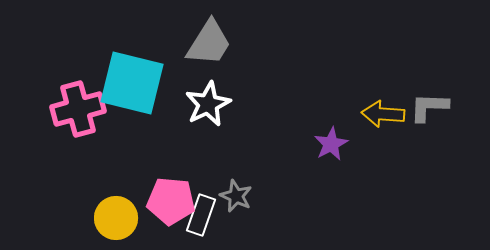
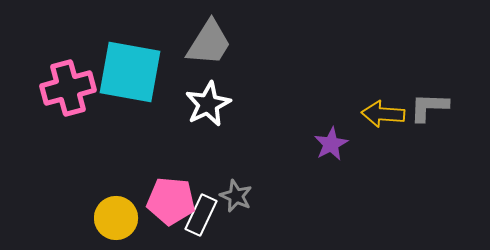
cyan square: moved 2 px left, 11 px up; rotated 4 degrees counterclockwise
pink cross: moved 10 px left, 21 px up
white rectangle: rotated 6 degrees clockwise
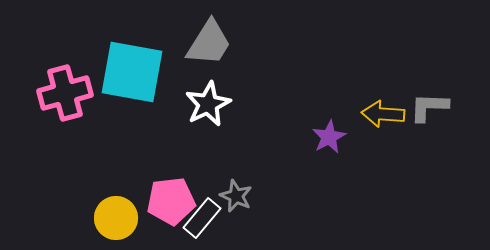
cyan square: moved 2 px right
pink cross: moved 3 px left, 5 px down
purple star: moved 2 px left, 7 px up
pink pentagon: rotated 12 degrees counterclockwise
white rectangle: moved 1 px right, 3 px down; rotated 15 degrees clockwise
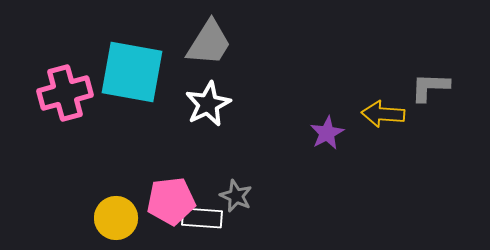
gray L-shape: moved 1 px right, 20 px up
purple star: moved 2 px left, 4 px up
white rectangle: rotated 54 degrees clockwise
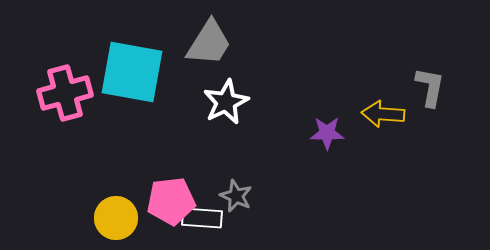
gray L-shape: rotated 99 degrees clockwise
white star: moved 18 px right, 2 px up
purple star: rotated 28 degrees clockwise
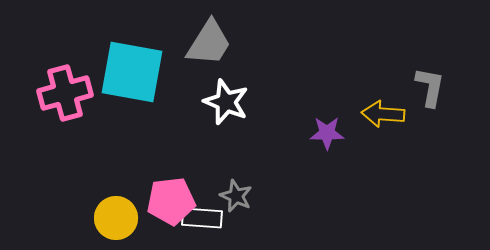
white star: rotated 24 degrees counterclockwise
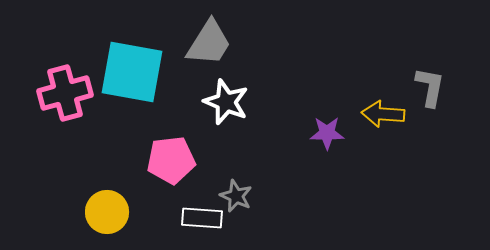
pink pentagon: moved 41 px up
yellow circle: moved 9 px left, 6 px up
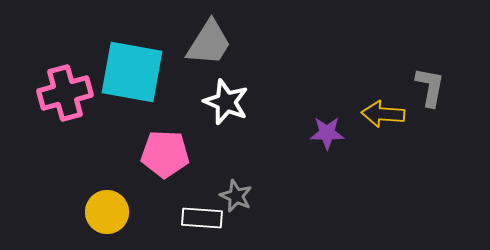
pink pentagon: moved 6 px left, 6 px up; rotated 9 degrees clockwise
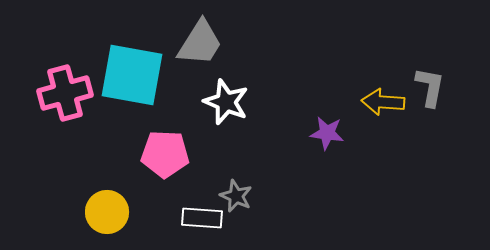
gray trapezoid: moved 9 px left
cyan square: moved 3 px down
yellow arrow: moved 12 px up
purple star: rotated 8 degrees clockwise
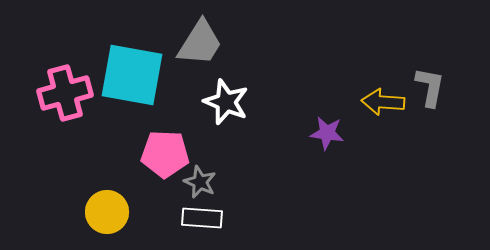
gray star: moved 36 px left, 14 px up
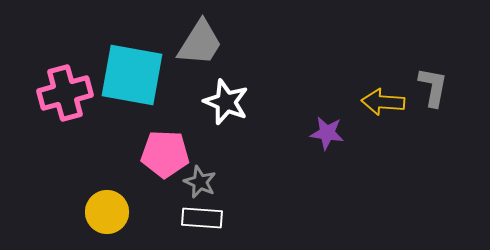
gray L-shape: moved 3 px right
